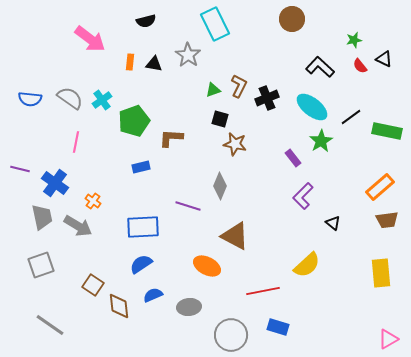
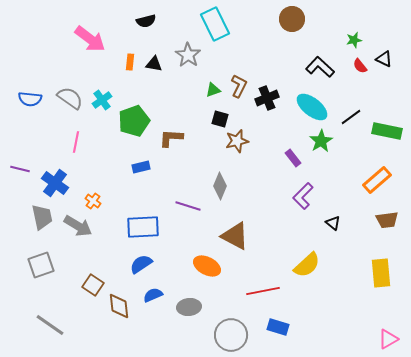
brown star at (235, 144): moved 2 px right, 3 px up; rotated 25 degrees counterclockwise
orange rectangle at (380, 187): moved 3 px left, 7 px up
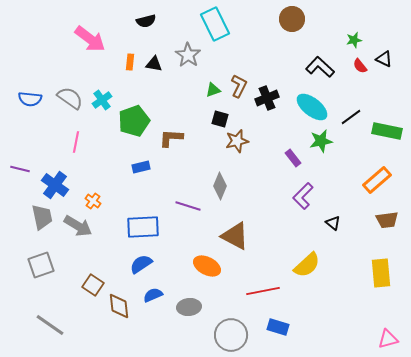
green star at (321, 141): rotated 20 degrees clockwise
blue cross at (55, 183): moved 2 px down
pink triangle at (388, 339): rotated 15 degrees clockwise
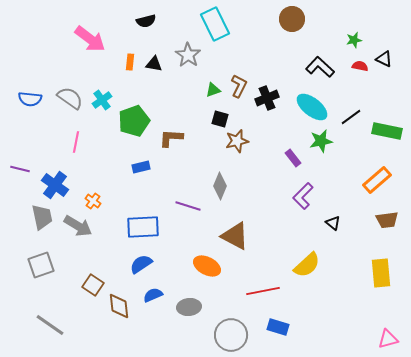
red semicircle at (360, 66): rotated 140 degrees clockwise
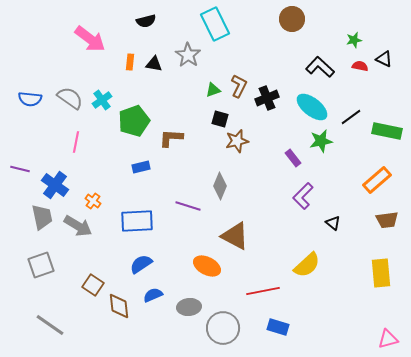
blue rectangle at (143, 227): moved 6 px left, 6 px up
gray circle at (231, 335): moved 8 px left, 7 px up
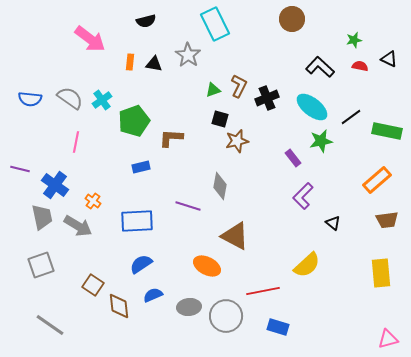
black triangle at (384, 59): moved 5 px right
gray diamond at (220, 186): rotated 12 degrees counterclockwise
gray circle at (223, 328): moved 3 px right, 12 px up
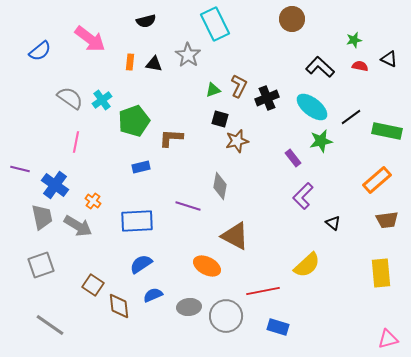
blue semicircle at (30, 99): moved 10 px right, 48 px up; rotated 45 degrees counterclockwise
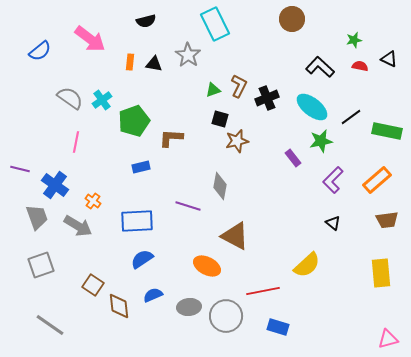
purple L-shape at (303, 196): moved 30 px right, 16 px up
gray trapezoid at (42, 217): moved 5 px left; rotated 8 degrees counterclockwise
blue semicircle at (141, 264): moved 1 px right, 5 px up
